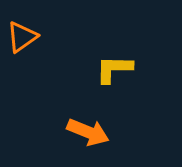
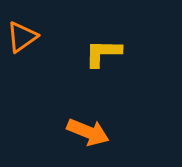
yellow L-shape: moved 11 px left, 16 px up
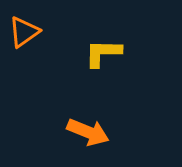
orange triangle: moved 2 px right, 5 px up
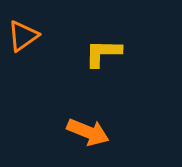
orange triangle: moved 1 px left, 4 px down
